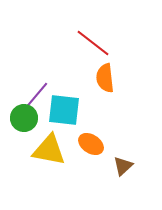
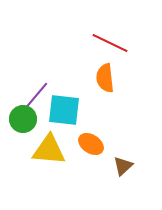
red line: moved 17 px right; rotated 12 degrees counterclockwise
green circle: moved 1 px left, 1 px down
yellow triangle: rotated 6 degrees counterclockwise
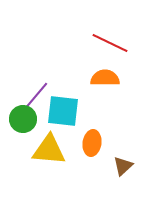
orange semicircle: rotated 96 degrees clockwise
cyan square: moved 1 px left, 1 px down
orange ellipse: moved 1 px right, 1 px up; rotated 65 degrees clockwise
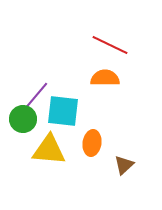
red line: moved 2 px down
brown triangle: moved 1 px right, 1 px up
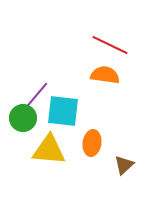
orange semicircle: moved 3 px up; rotated 8 degrees clockwise
green circle: moved 1 px up
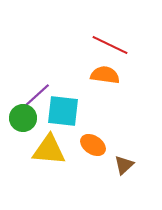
purple line: rotated 8 degrees clockwise
orange ellipse: moved 1 px right, 2 px down; rotated 65 degrees counterclockwise
